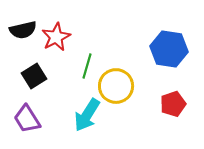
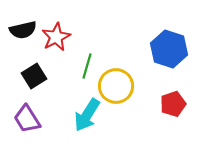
blue hexagon: rotated 9 degrees clockwise
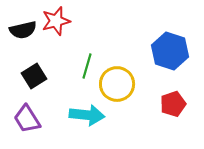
red star: moved 16 px up; rotated 12 degrees clockwise
blue hexagon: moved 1 px right, 2 px down
yellow circle: moved 1 px right, 2 px up
cyan arrow: rotated 116 degrees counterclockwise
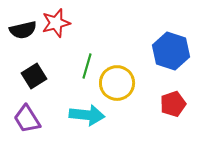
red star: moved 2 px down
blue hexagon: moved 1 px right
yellow circle: moved 1 px up
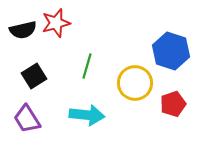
yellow circle: moved 18 px right
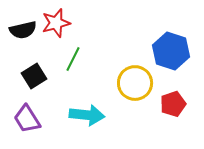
green line: moved 14 px left, 7 px up; rotated 10 degrees clockwise
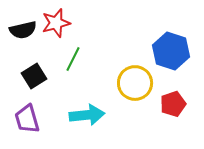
cyan arrow: rotated 12 degrees counterclockwise
purple trapezoid: rotated 16 degrees clockwise
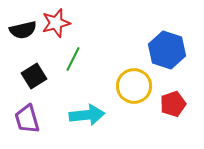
blue hexagon: moved 4 px left, 1 px up
yellow circle: moved 1 px left, 3 px down
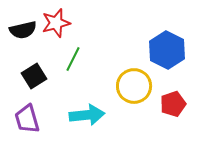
blue hexagon: rotated 9 degrees clockwise
